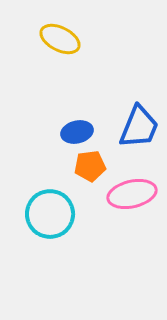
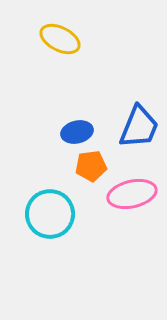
orange pentagon: moved 1 px right
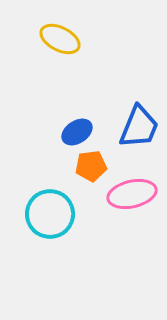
blue ellipse: rotated 20 degrees counterclockwise
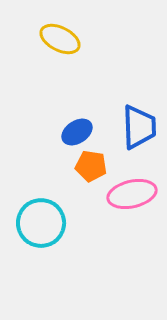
blue trapezoid: rotated 24 degrees counterclockwise
orange pentagon: rotated 16 degrees clockwise
cyan circle: moved 9 px left, 9 px down
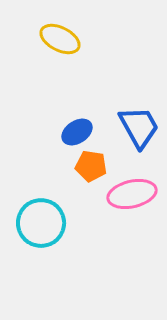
blue trapezoid: rotated 27 degrees counterclockwise
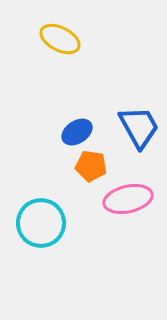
pink ellipse: moved 4 px left, 5 px down
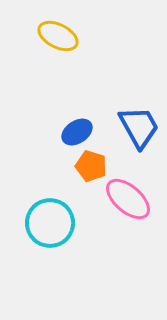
yellow ellipse: moved 2 px left, 3 px up
orange pentagon: rotated 8 degrees clockwise
pink ellipse: rotated 54 degrees clockwise
cyan circle: moved 9 px right
